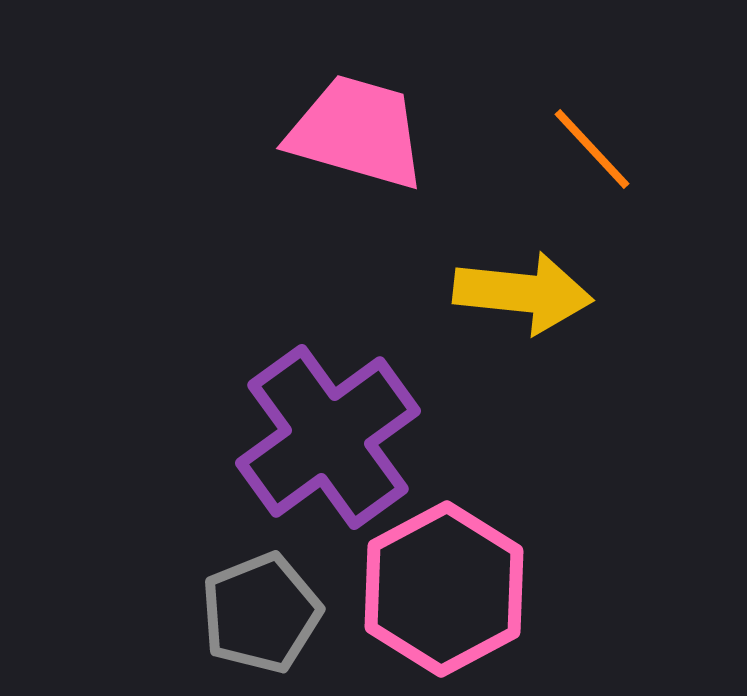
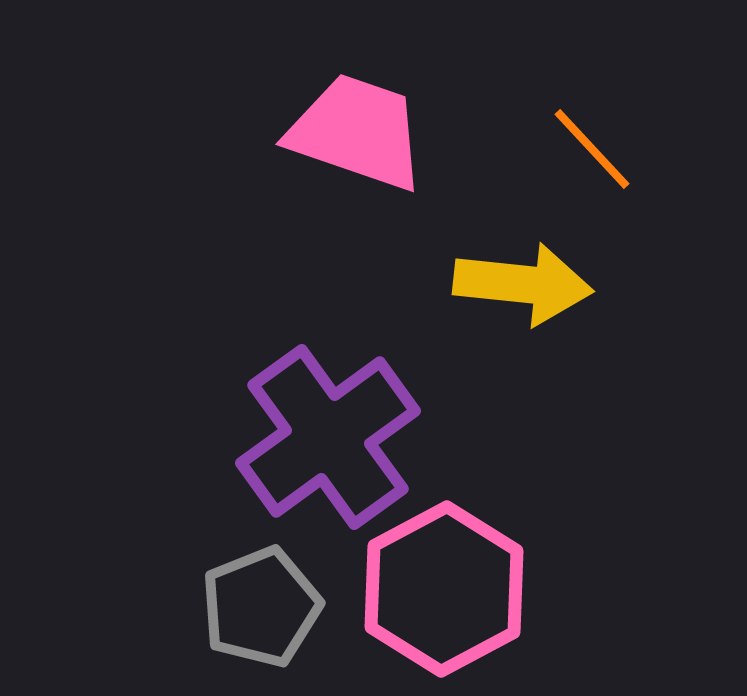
pink trapezoid: rotated 3 degrees clockwise
yellow arrow: moved 9 px up
gray pentagon: moved 6 px up
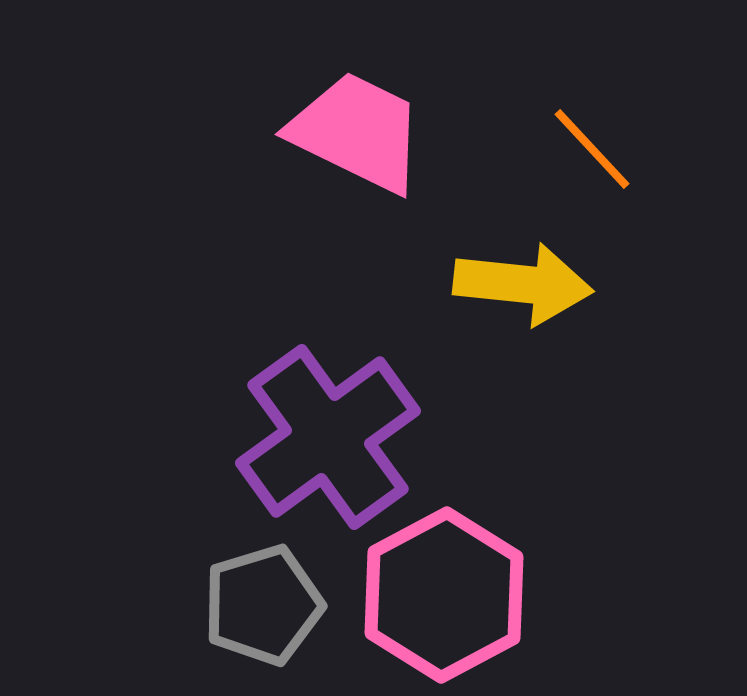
pink trapezoid: rotated 7 degrees clockwise
pink hexagon: moved 6 px down
gray pentagon: moved 2 px right, 2 px up; rotated 5 degrees clockwise
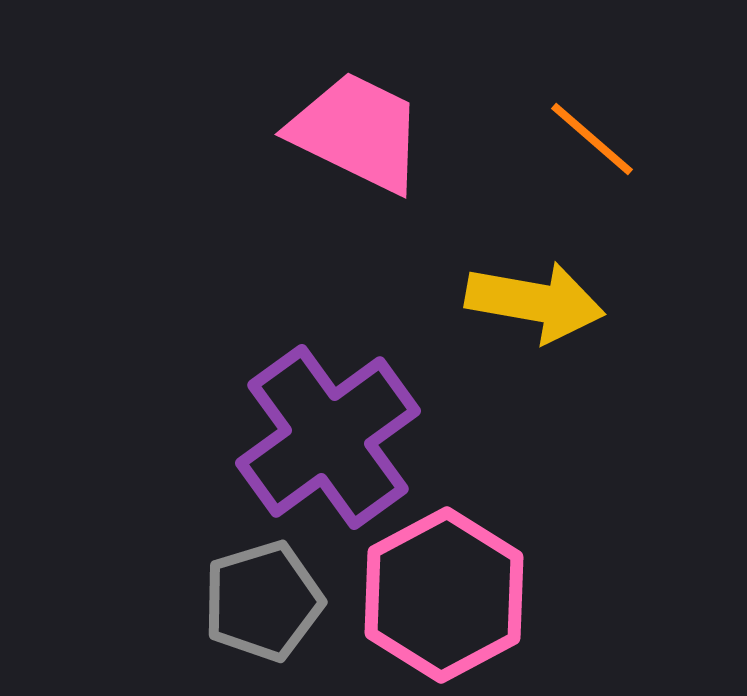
orange line: moved 10 px up; rotated 6 degrees counterclockwise
yellow arrow: moved 12 px right, 18 px down; rotated 4 degrees clockwise
gray pentagon: moved 4 px up
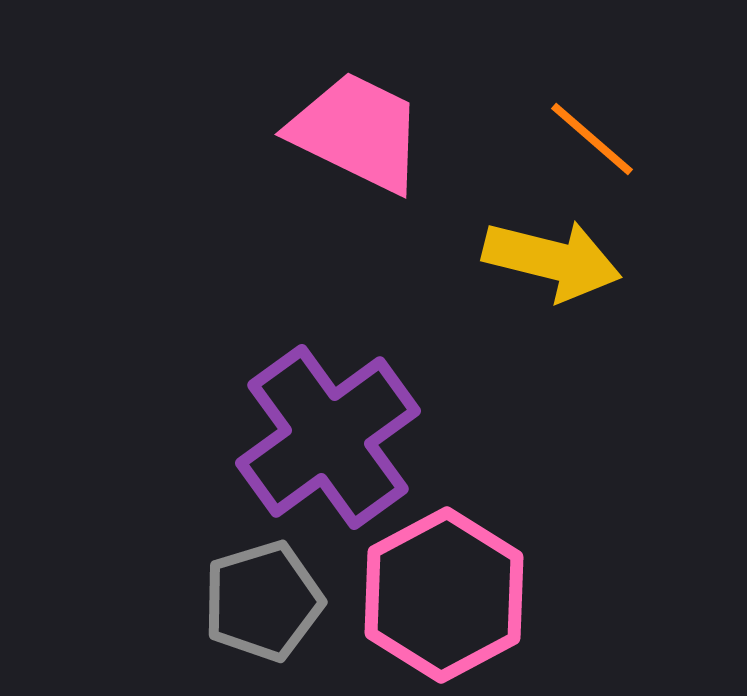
yellow arrow: moved 17 px right, 42 px up; rotated 4 degrees clockwise
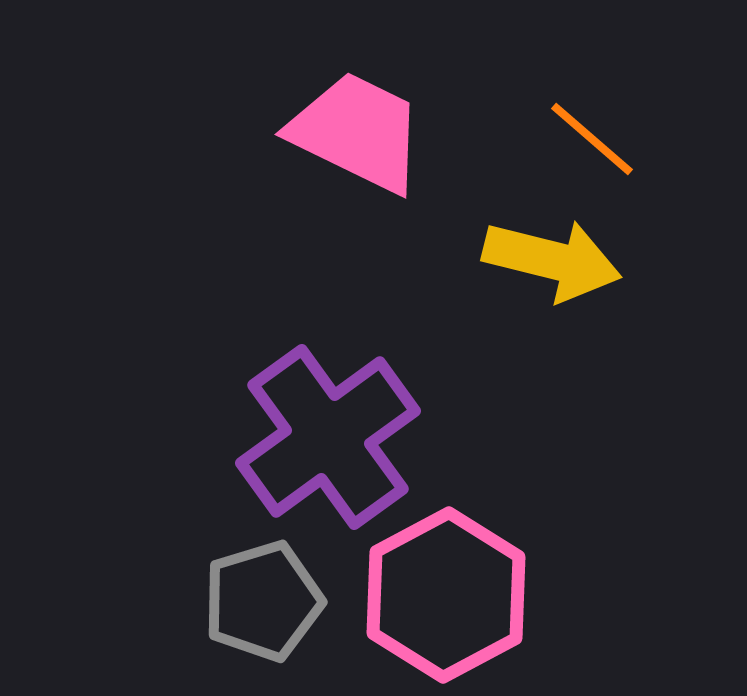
pink hexagon: moved 2 px right
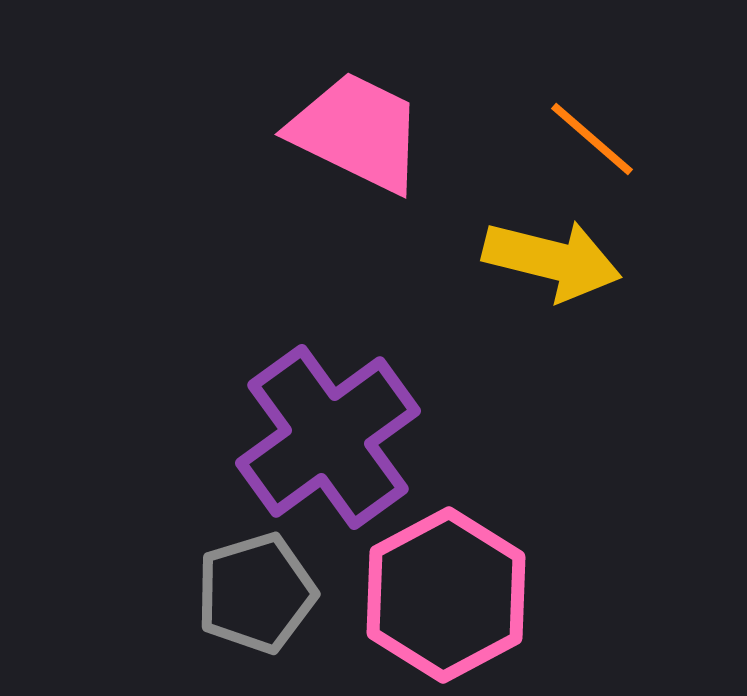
gray pentagon: moved 7 px left, 8 px up
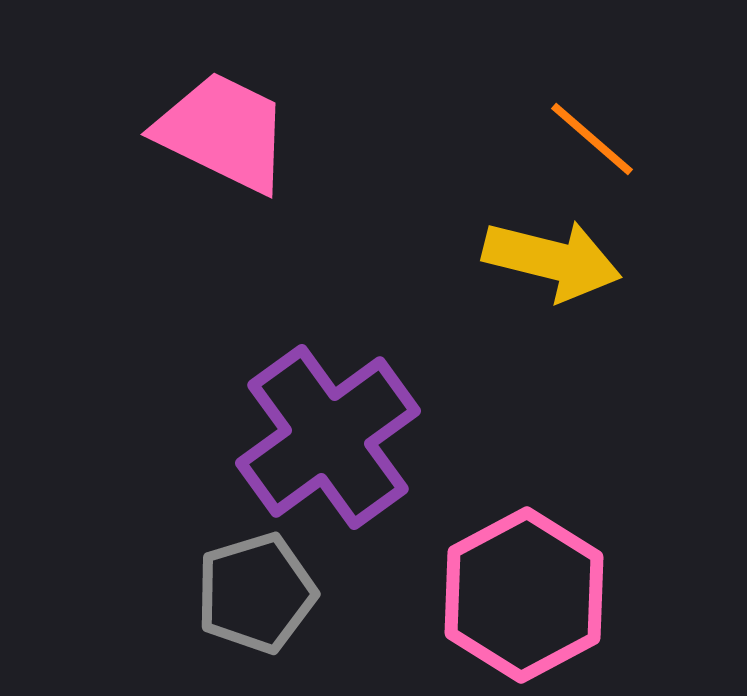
pink trapezoid: moved 134 px left
pink hexagon: moved 78 px right
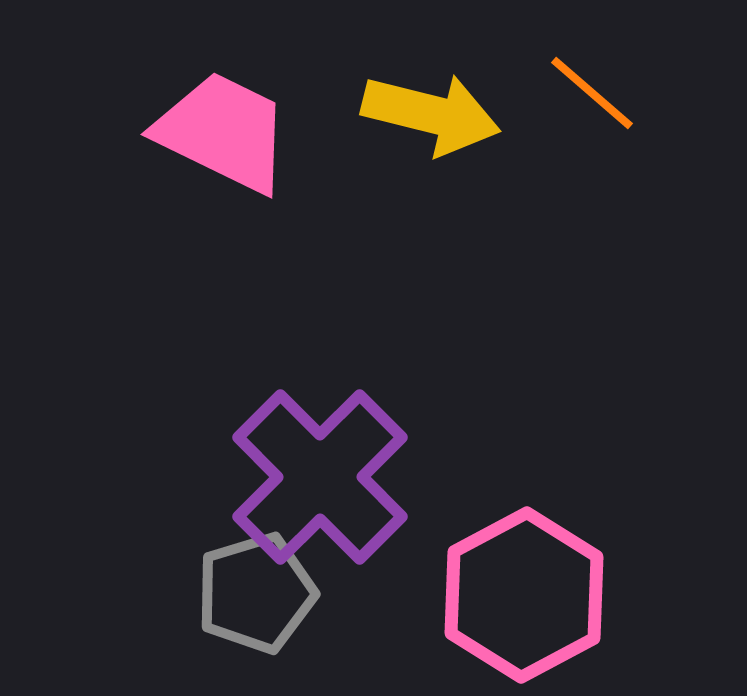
orange line: moved 46 px up
yellow arrow: moved 121 px left, 146 px up
purple cross: moved 8 px left, 40 px down; rotated 9 degrees counterclockwise
